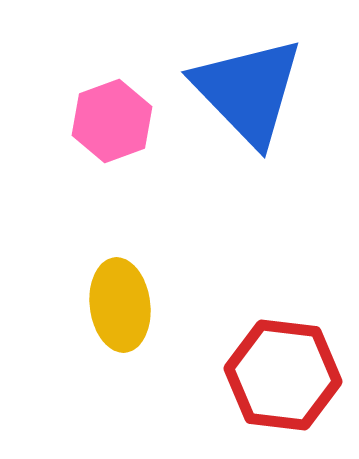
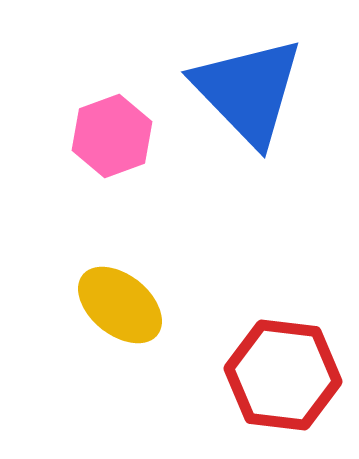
pink hexagon: moved 15 px down
yellow ellipse: rotated 44 degrees counterclockwise
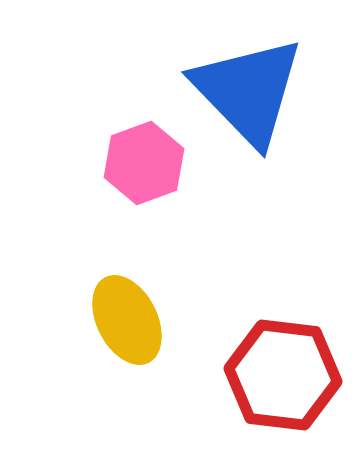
pink hexagon: moved 32 px right, 27 px down
yellow ellipse: moved 7 px right, 15 px down; rotated 24 degrees clockwise
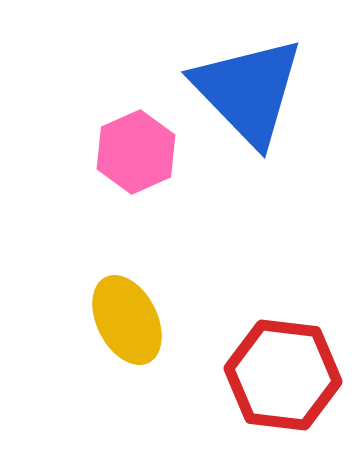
pink hexagon: moved 8 px left, 11 px up; rotated 4 degrees counterclockwise
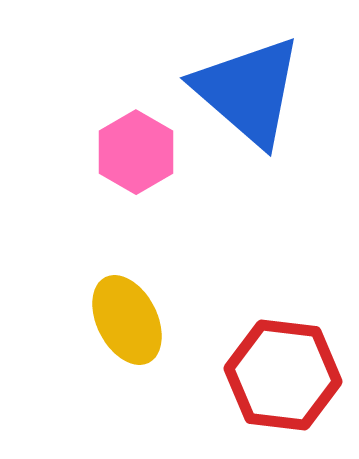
blue triangle: rotated 5 degrees counterclockwise
pink hexagon: rotated 6 degrees counterclockwise
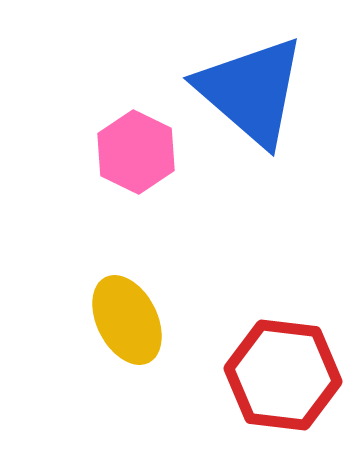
blue triangle: moved 3 px right
pink hexagon: rotated 4 degrees counterclockwise
